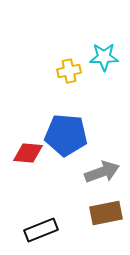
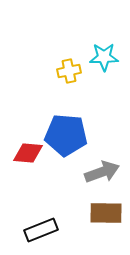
brown rectangle: rotated 12 degrees clockwise
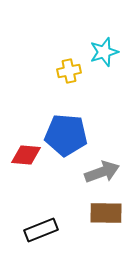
cyan star: moved 5 px up; rotated 16 degrees counterclockwise
red diamond: moved 2 px left, 2 px down
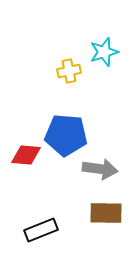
gray arrow: moved 2 px left, 3 px up; rotated 28 degrees clockwise
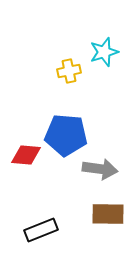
brown rectangle: moved 2 px right, 1 px down
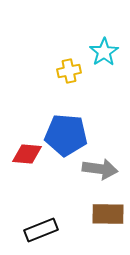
cyan star: rotated 16 degrees counterclockwise
red diamond: moved 1 px right, 1 px up
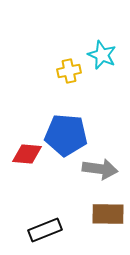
cyan star: moved 2 px left, 3 px down; rotated 16 degrees counterclockwise
black rectangle: moved 4 px right
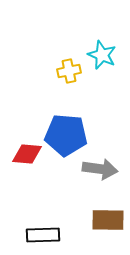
brown rectangle: moved 6 px down
black rectangle: moved 2 px left, 5 px down; rotated 20 degrees clockwise
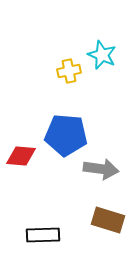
red diamond: moved 6 px left, 2 px down
gray arrow: moved 1 px right
brown rectangle: rotated 16 degrees clockwise
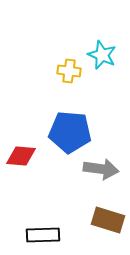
yellow cross: rotated 20 degrees clockwise
blue pentagon: moved 4 px right, 3 px up
